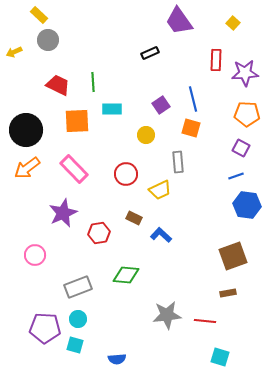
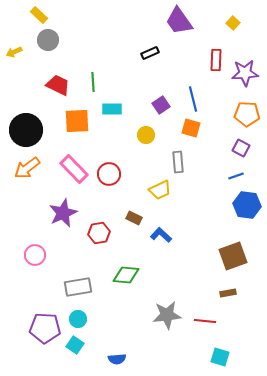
red circle at (126, 174): moved 17 px left
gray rectangle at (78, 287): rotated 12 degrees clockwise
cyan square at (75, 345): rotated 18 degrees clockwise
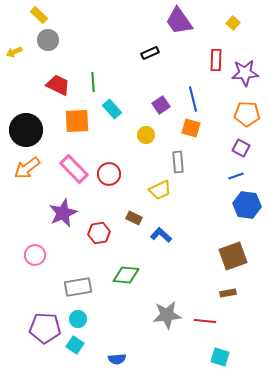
cyan rectangle at (112, 109): rotated 48 degrees clockwise
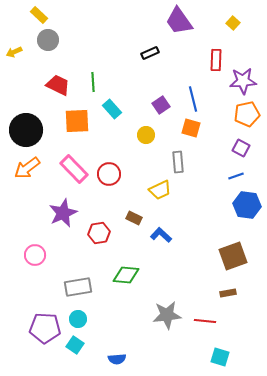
purple star at (245, 73): moved 2 px left, 8 px down
orange pentagon at (247, 114): rotated 15 degrees counterclockwise
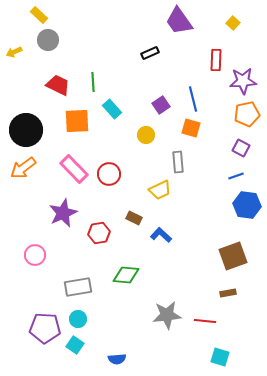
orange arrow at (27, 168): moved 4 px left
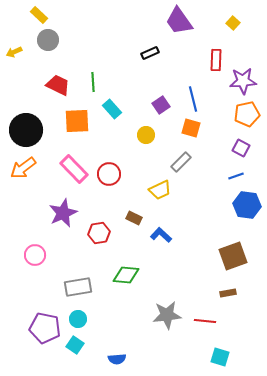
gray rectangle at (178, 162): moved 3 px right; rotated 50 degrees clockwise
purple pentagon at (45, 328): rotated 8 degrees clockwise
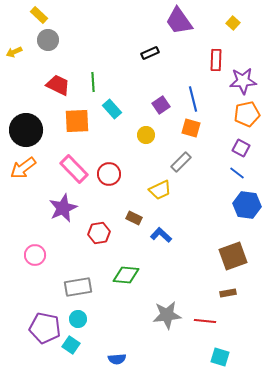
blue line at (236, 176): moved 1 px right, 3 px up; rotated 56 degrees clockwise
purple star at (63, 213): moved 5 px up
cyan square at (75, 345): moved 4 px left
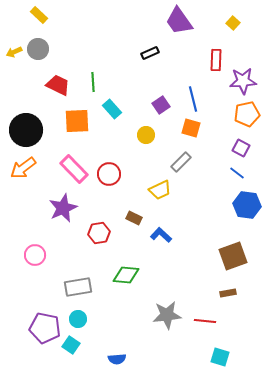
gray circle at (48, 40): moved 10 px left, 9 px down
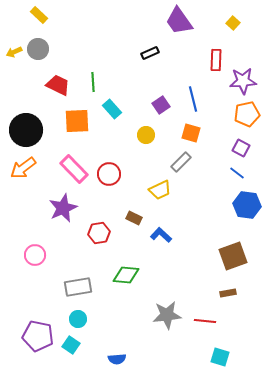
orange square at (191, 128): moved 5 px down
purple pentagon at (45, 328): moved 7 px left, 8 px down
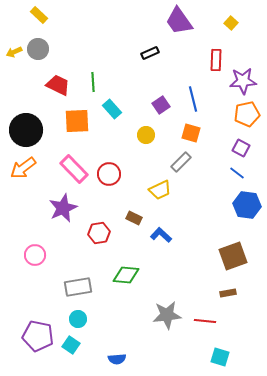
yellow square at (233, 23): moved 2 px left
